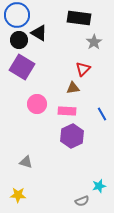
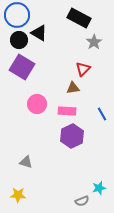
black rectangle: rotated 20 degrees clockwise
cyan star: moved 2 px down
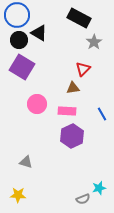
gray semicircle: moved 1 px right, 2 px up
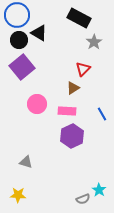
purple square: rotated 20 degrees clockwise
brown triangle: rotated 24 degrees counterclockwise
cyan star: moved 2 px down; rotated 24 degrees counterclockwise
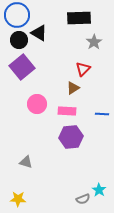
black rectangle: rotated 30 degrees counterclockwise
blue line: rotated 56 degrees counterclockwise
purple hexagon: moved 1 px left, 1 px down; rotated 20 degrees clockwise
yellow star: moved 4 px down
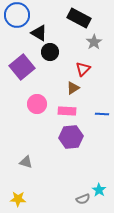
black rectangle: rotated 30 degrees clockwise
black circle: moved 31 px right, 12 px down
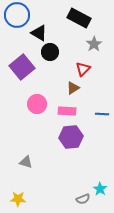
gray star: moved 2 px down
cyan star: moved 1 px right, 1 px up
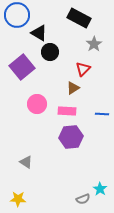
gray triangle: rotated 16 degrees clockwise
